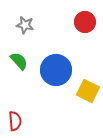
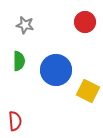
green semicircle: rotated 42 degrees clockwise
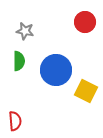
gray star: moved 6 px down
yellow square: moved 2 px left
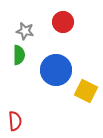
red circle: moved 22 px left
green semicircle: moved 6 px up
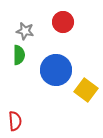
yellow square: moved 1 px up; rotated 10 degrees clockwise
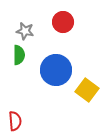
yellow square: moved 1 px right
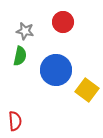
green semicircle: moved 1 px right, 1 px down; rotated 12 degrees clockwise
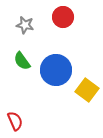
red circle: moved 5 px up
gray star: moved 6 px up
green semicircle: moved 2 px right, 5 px down; rotated 132 degrees clockwise
red semicircle: rotated 18 degrees counterclockwise
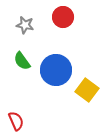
red semicircle: moved 1 px right
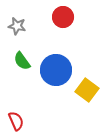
gray star: moved 8 px left, 1 px down
